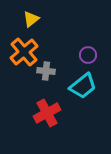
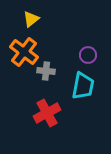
orange cross: rotated 12 degrees counterclockwise
cyan trapezoid: rotated 40 degrees counterclockwise
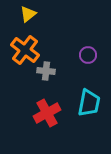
yellow triangle: moved 3 px left, 5 px up
orange cross: moved 1 px right, 2 px up
cyan trapezoid: moved 6 px right, 17 px down
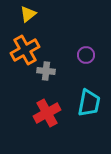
orange cross: rotated 24 degrees clockwise
purple circle: moved 2 px left
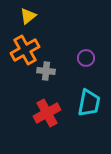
yellow triangle: moved 2 px down
purple circle: moved 3 px down
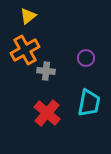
red cross: rotated 20 degrees counterclockwise
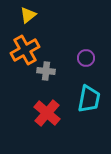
yellow triangle: moved 1 px up
cyan trapezoid: moved 4 px up
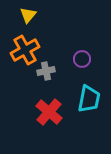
yellow triangle: rotated 12 degrees counterclockwise
purple circle: moved 4 px left, 1 px down
gray cross: rotated 18 degrees counterclockwise
red cross: moved 2 px right, 1 px up
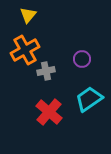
cyan trapezoid: rotated 136 degrees counterclockwise
